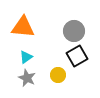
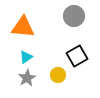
gray circle: moved 15 px up
gray star: rotated 18 degrees clockwise
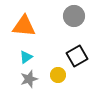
orange triangle: moved 1 px right, 1 px up
gray star: moved 2 px right, 1 px down; rotated 12 degrees clockwise
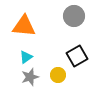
gray star: moved 1 px right, 2 px up
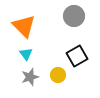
orange triangle: rotated 40 degrees clockwise
cyan triangle: moved 3 px up; rotated 32 degrees counterclockwise
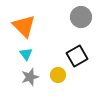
gray circle: moved 7 px right, 1 px down
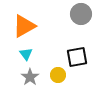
gray circle: moved 3 px up
orange triangle: rotated 45 degrees clockwise
black square: moved 1 px down; rotated 20 degrees clockwise
gray star: rotated 18 degrees counterclockwise
